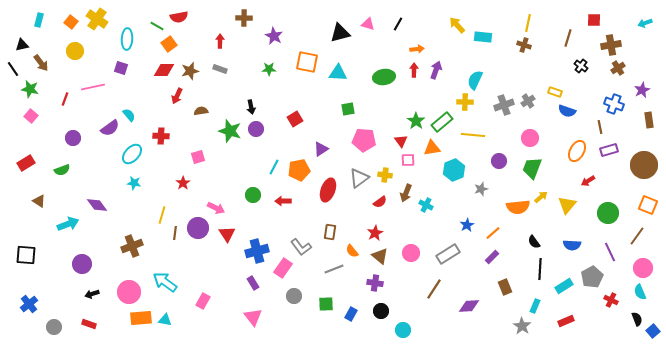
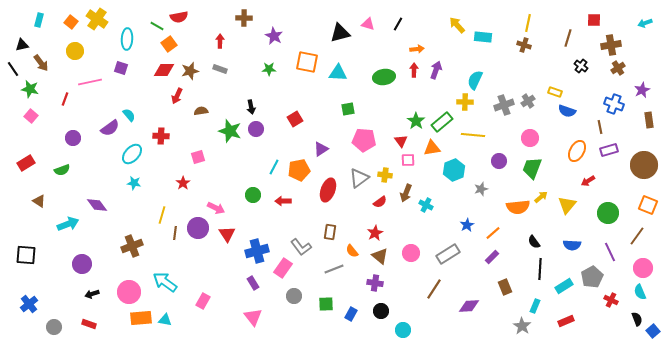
pink line at (93, 87): moved 3 px left, 5 px up
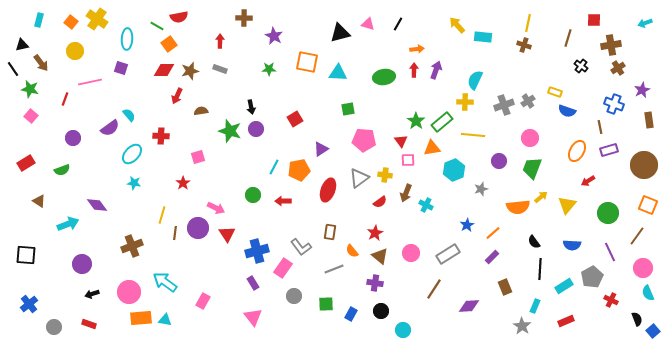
cyan semicircle at (640, 292): moved 8 px right, 1 px down
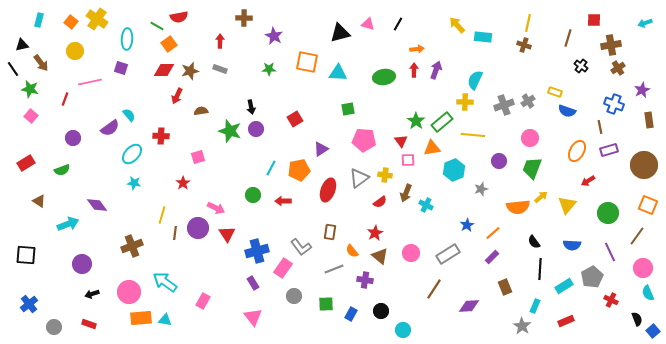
cyan line at (274, 167): moved 3 px left, 1 px down
purple cross at (375, 283): moved 10 px left, 3 px up
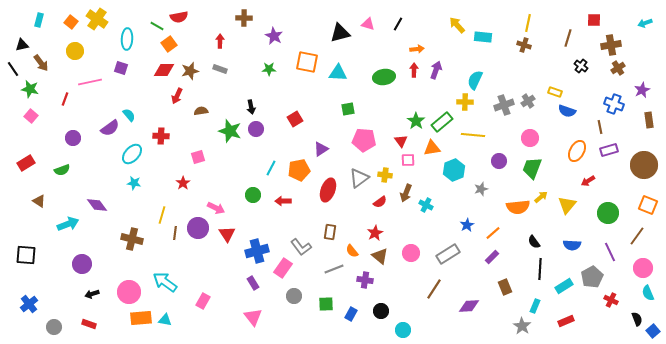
brown cross at (132, 246): moved 7 px up; rotated 35 degrees clockwise
